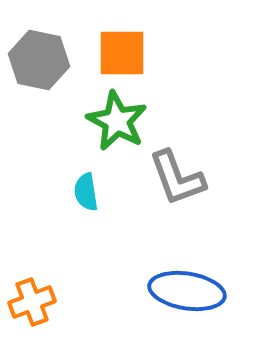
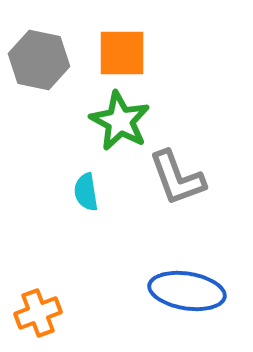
green star: moved 3 px right
orange cross: moved 6 px right, 11 px down
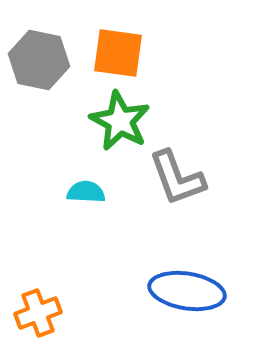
orange square: moved 4 px left; rotated 8 degrees clockwise
cyan semicircle: rotated 102 degrees clockwise
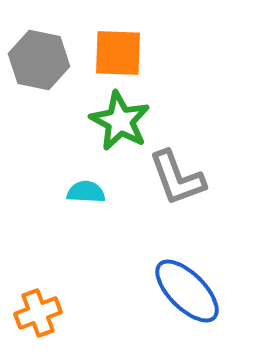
orange square: rotated 6 degrees counterclockwise
blue ellipse: rotated 36 degrees clockwise
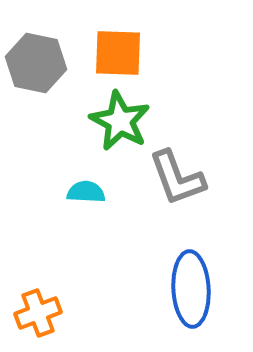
gray hexagon: moved 3 px left, 3 px down
blue ellipse: moved 4 px right, 2 px up; rotated 42 degrees clockwise
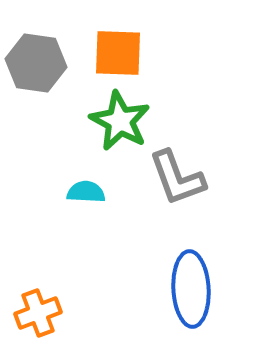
gray hexagon: rotated 4 degrees counterclockwise
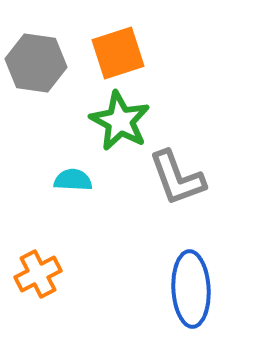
orange square: rotated 20 degrees counterclockwise
cyan semicircle: moved 13 px left, 12 px up
orange cross: moved 39 px up; rotated 6 degrees counterclockwise
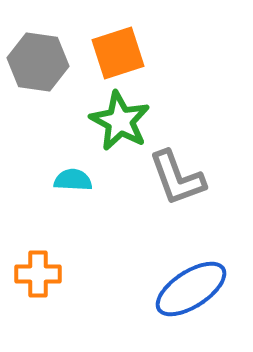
gray hexagon: moved 2 px right, 1 px up
orange cross: rotated 27 degrees clockwise
blue ellipse: rotated 60 degrees clockwise
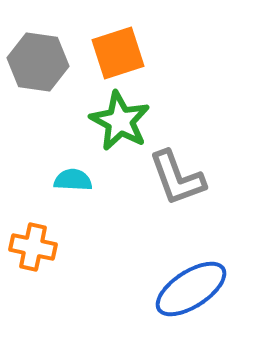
orange cross: moved 5 px left, 27 px up; rotated 12 degrees clockwise
